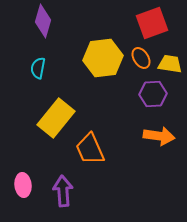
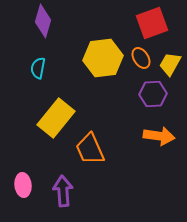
yellow trapezoid: rotated 70 degrees counterclockwise
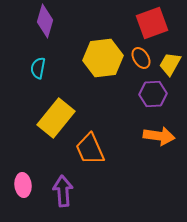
purple diamond: moved 2 px right
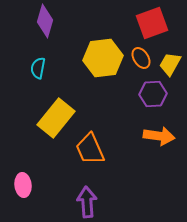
purple arrow: moved 24 px right, 11 px down
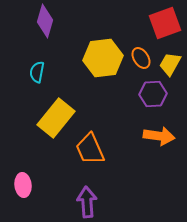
red square: moved 13 px right
cyan semicircle: moved 1 px left, 4 px down
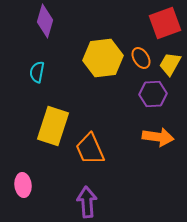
yellow rectangle: moved 3 px left, 8 px down; rotated 21 degrees counterclockwise
orange arrow: moved 1 px left, 1 px down
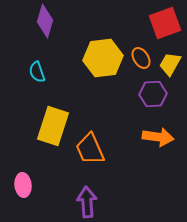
cyan semicircle: rotated 30 degrees counterclockwise
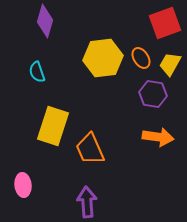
purple hexagon: rotated 12 degrees clockwise
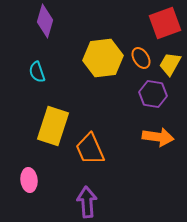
pink ellipse: moved 6 px right, 5 px up
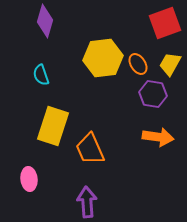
orange ellipse: moved 3 px left, 6 px down
cyan semicircle: moved 4 px right, 3 px down
pink ellipse: moved 1 px up
